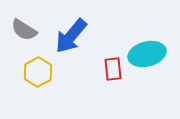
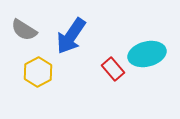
blue arrow: rotated 6 degrees counterclockwise
red rectangle: rotated 35 degrees counterclockwise
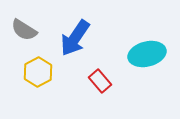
blue arrow: moved 4 px right, 2 px down
red rectangle: moved 13 px left, 12 px down
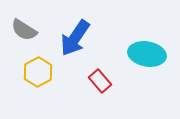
cyan ellipse: rotated 24 degrees clockwise
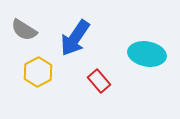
red rectangle: moved 1 px left
